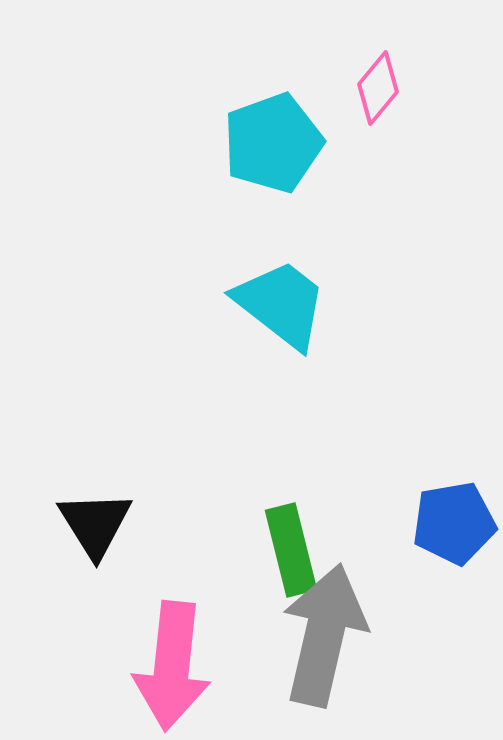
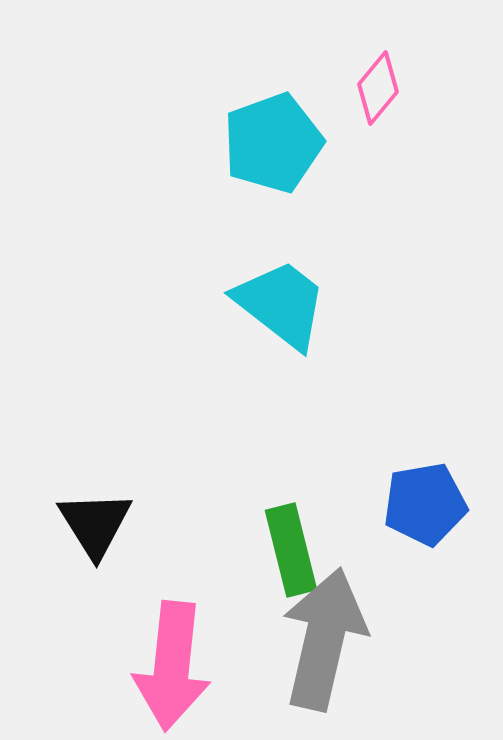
blue pentagon: moved 29 px left, 19 px up
gray arrow: moved 4 px down
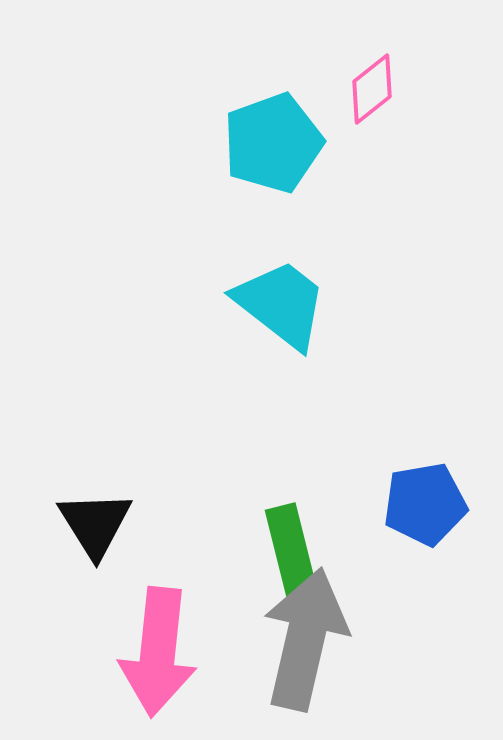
pink diamond: moved 6 px left, 1 px down; rotated 12 degrees clockwise
gray arrow: moved 19 px left
pink arrow: moved 14 px left, 14 px up
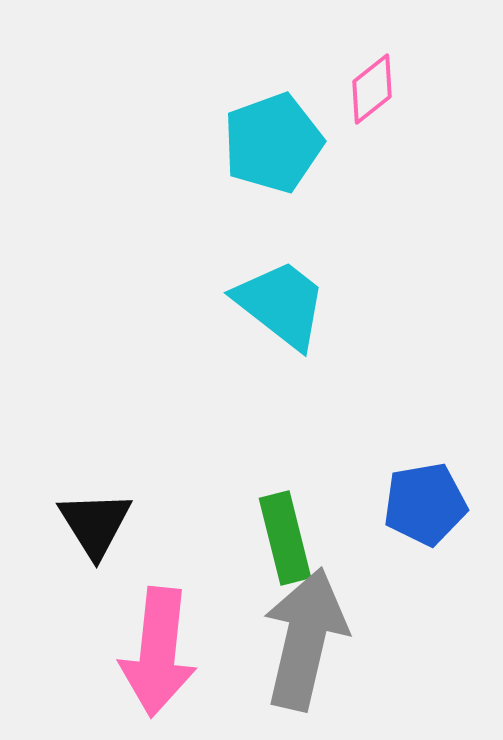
green rectangle: moved 6 px left, 12 px up
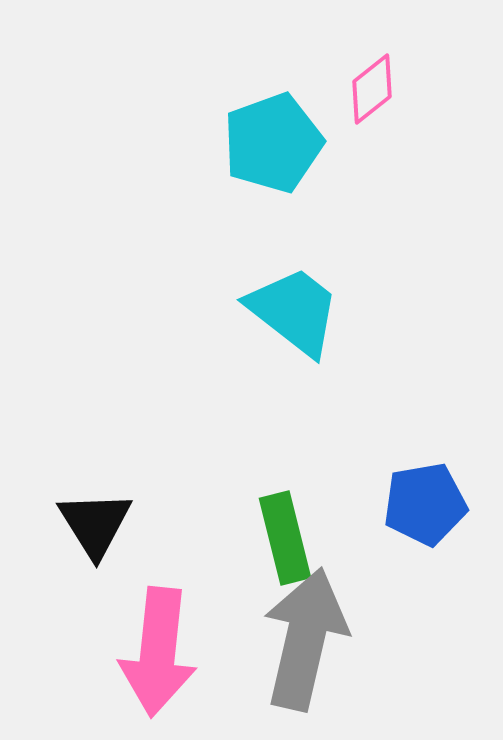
cyan trapezoid: moved 13 px right, 7 px down
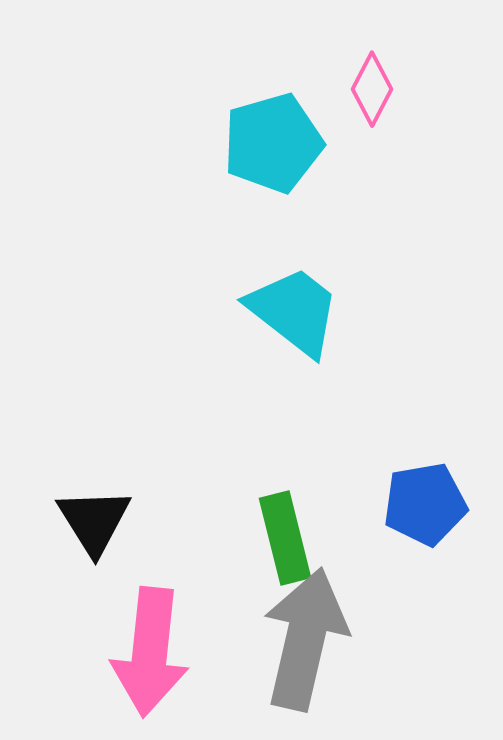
pink diamond: rotated 24 degrees counterclockwise
cyan pentagon: rotated 4 degrees clockwise
black triangle: moved 1 px left, 3 px up
pink arrow: moved 8 px left
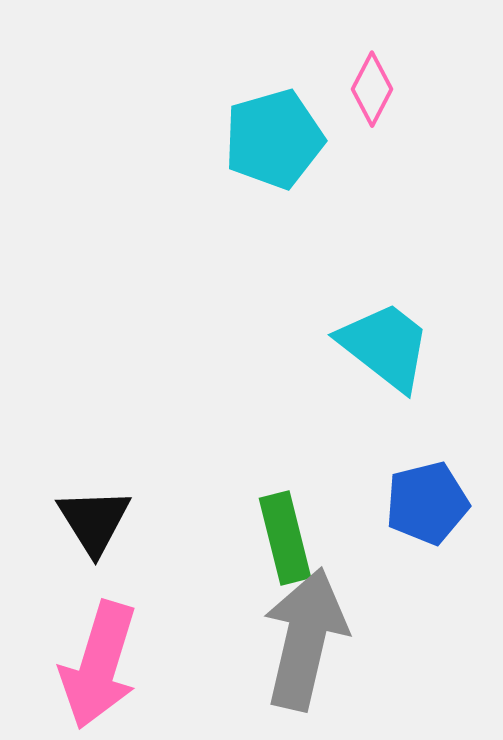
cyan pentagon: moved 1 px right, 4 px up
cyan trapezoid: moved 91 px right, 35 px down
blue pentagon: moved 2 px right, 1 px up; rotated 4 degrees counterclockwise
pink arrow: moved 51 px left, 13 px down; rotated 11 degrees clockwise
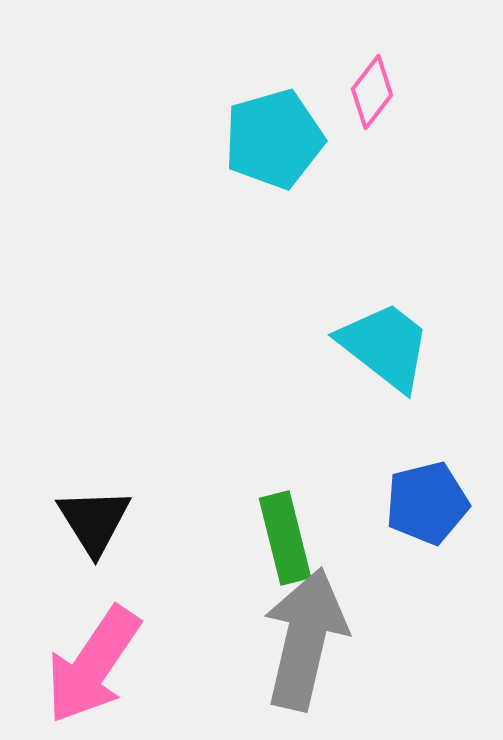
pink diamond: moved 3 px down; rotated 10 degrees clockwise
pink arrow: moved 6 px left; rotated 17 degrees clockwise
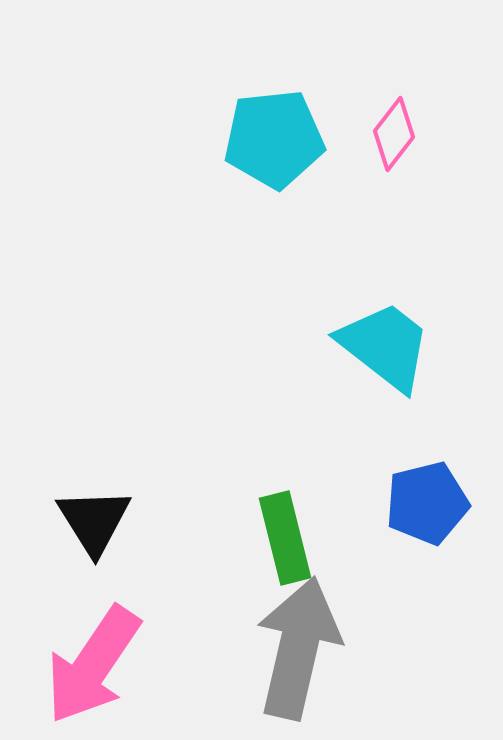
pink diamond: moved 22 px right, 42 px down
cyan pentagon: rotated 10 degrees clockwise
gray arrow: moved 7 px left, 9 px down
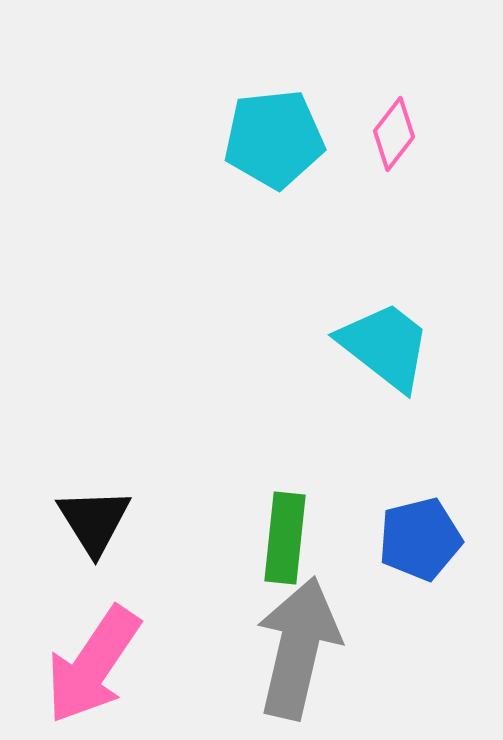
blue pentagon: moved 7 px left, 36 px down
green rectangle: rotated 20 degrees clockwise
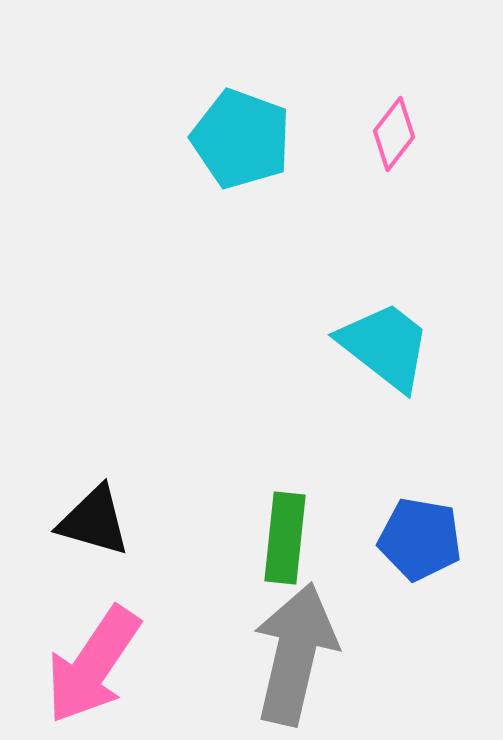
cyan pentagon: moved 33 px left; rotated 26 degrees clockwise
black triangle: rotated 42 degrees counterclockwise
blue pentagon: rotated 24 degrees clockwise
gray arrow: moved 3 px left, 6 px down
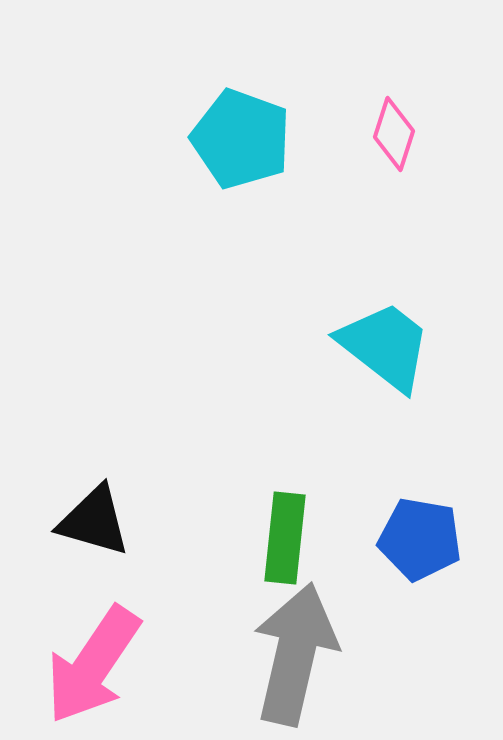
pink diamond: rotated 20 degrees counterclockwise
